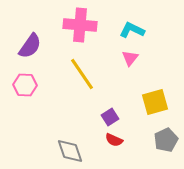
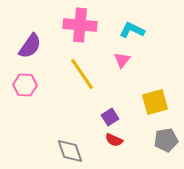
pink triangle: moved 8 px left, 2 px down
gray pentagon: rotated 15 degrees clockwise
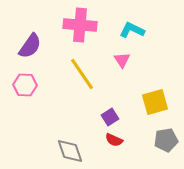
pink triangle: rotated 12 degrees counterclockwise
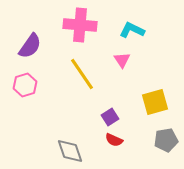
pink hexagon: rotated 20 degrees counterclockwise
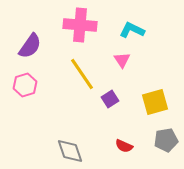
purple square: moved 18 px up
red semicircle: moved 10 px right, 6 px down
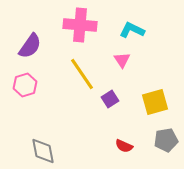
gray diamond: moved 27 px left; rotated 8 degrees clockwise
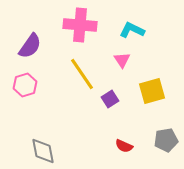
yellow square: moved 3 px left, 11 px up
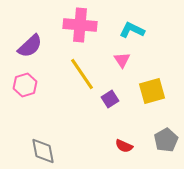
purple semicircle: rotated 12 degrees clockwise
gray pentagon: rotated 20 degrees counterclockwise
